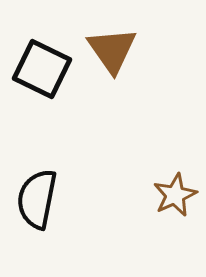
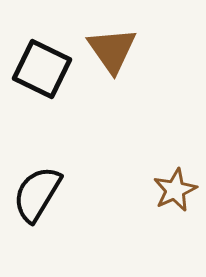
brown star: moved 5 px up
black semicircle: moved 5 px up; rotated 20 degrees clockwise
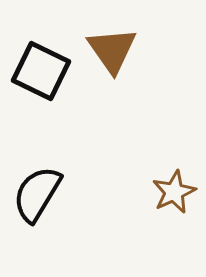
black square: moved 1 px left, 2 px down
brown star: moved 1 px left, 2 px down
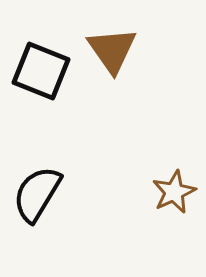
black square: rotated 4 degrees counterclockwise
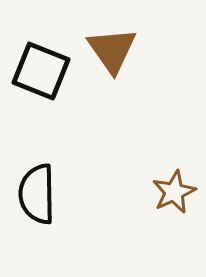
black semicircle: rotated 32 degrees counterclockwise
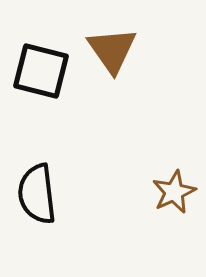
black square: rotated 8 degrees counterclockwise
black semicircle: rotated 6 degrees counterclockwise
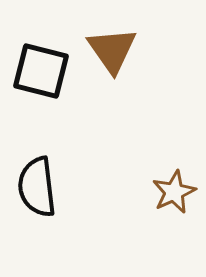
black semicircle: moved 7 px up
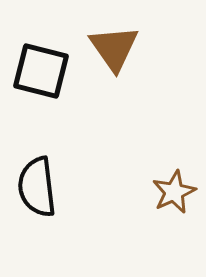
brown triangle: moved 2 px right, 2 px up
